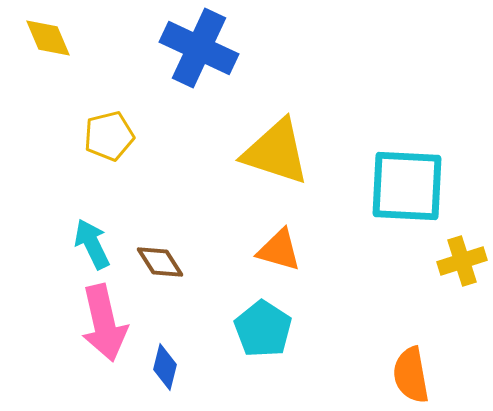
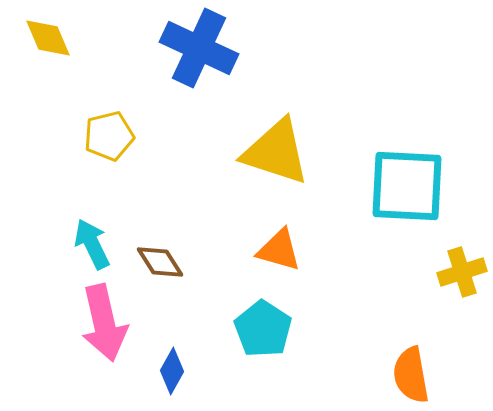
yellow cross: moved 11 px down
blue diamond: moved 7 px right, 4 px down; rotated 15 degrees clockwise
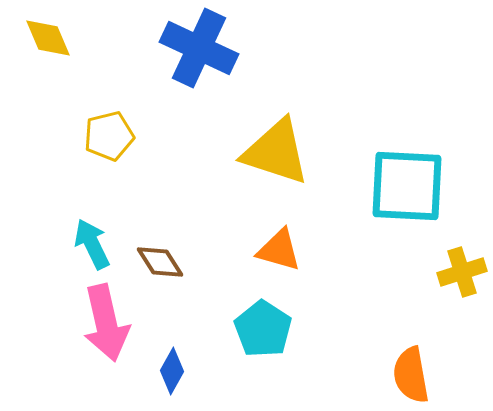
pink arrow: moved 2 px right
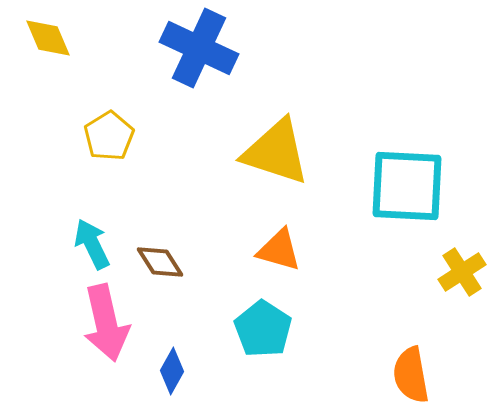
yellow pentagon: rotated 18 degrees counterclockwise
yellow cross: rotated 15 degrees counterclockwise
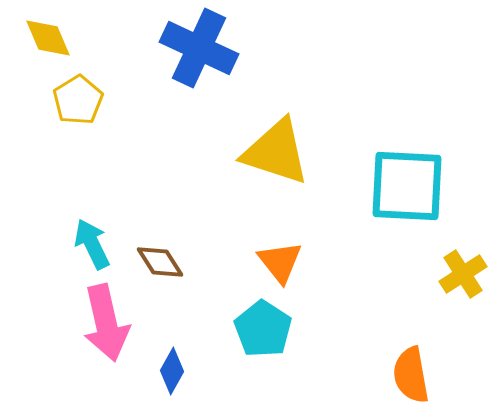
yellow pentagon: moved 31 px left, 36 px up
orange triangle: moved 1 px right, 12 px down; rotated 36 degrees clockwise
yellow cross: moved 1 px right, 2 px down
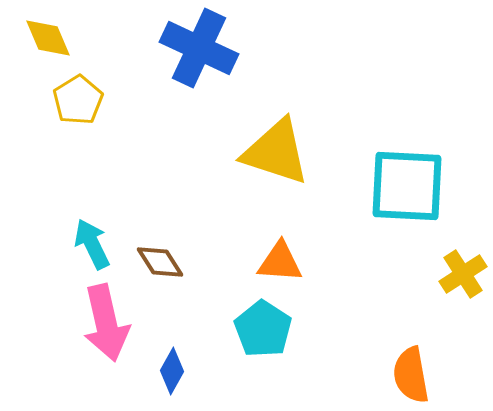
orange triangle: rotated 48 degrees counterclockwise
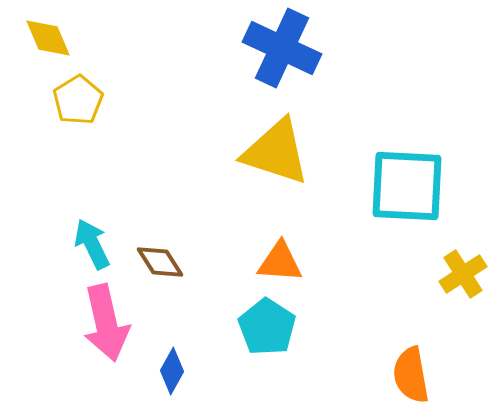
blue cross: moved 83 px right
cyan pentagon: moved 4 px right, 2 px up
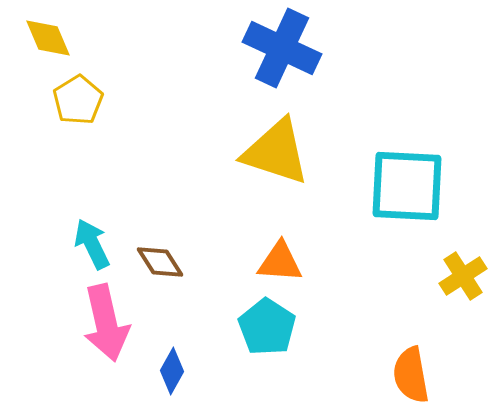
yellow cross: moved 2 px down
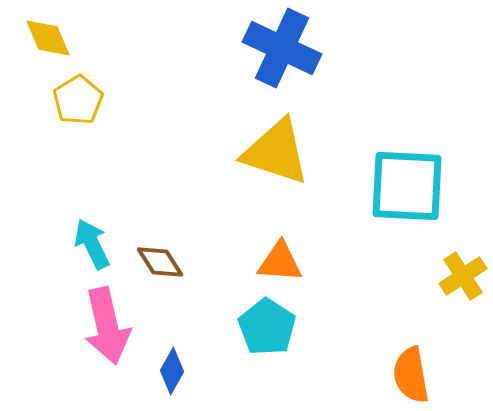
pink arrow: moved 1 px right, 3 px down
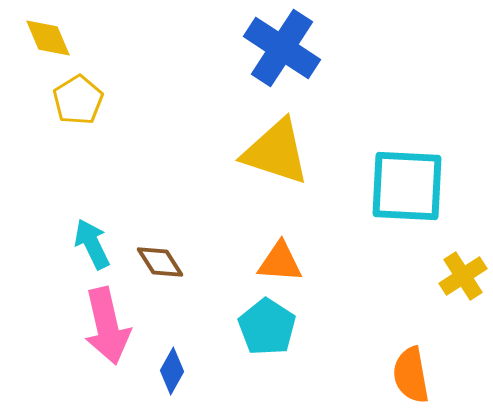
blue cross: rotated 8 degrees clockwise
